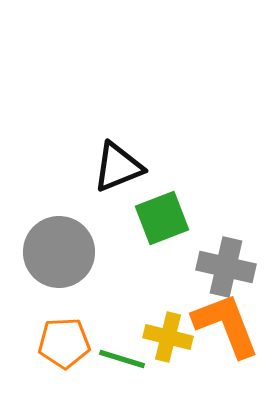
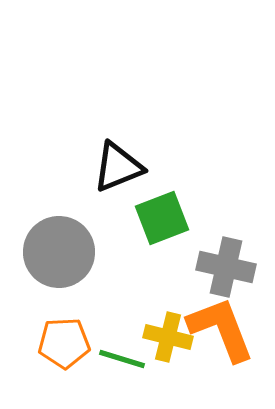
orange L-shape: moved 5 px left, 4 px down
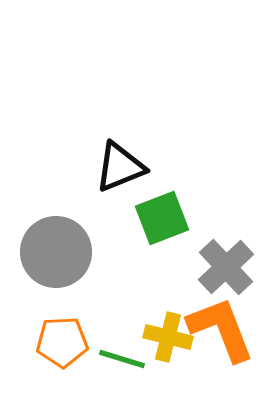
black triangle: moved 2 px right
gray circle: moved 3 px left
gray cross: rotated 34 degrees clockwise
orange pentagon: moved 2 px left, 1 px up
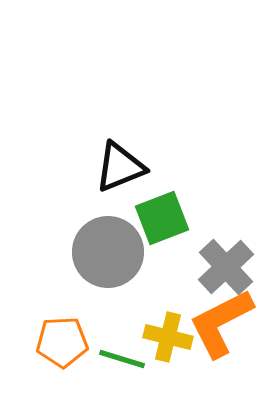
gray circle: moved 52 px right
orange L-shape: moved 6 px up; rotated 96 degrees counterclockwise
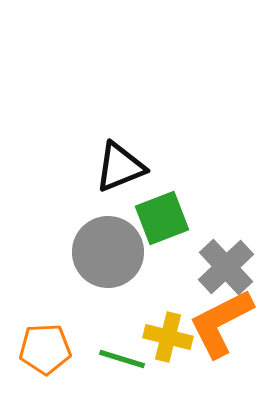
orange pentagon: moved 17 px left, 7 px down
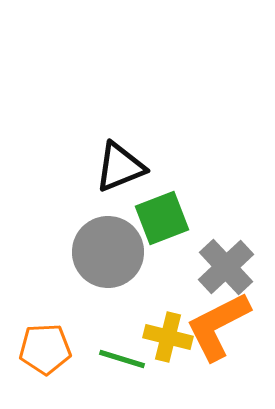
orange L-shape: moved 3 px left, 3 px down
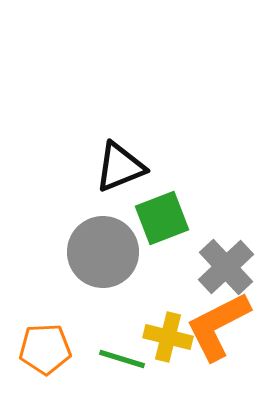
gray circle: moved 5 px left
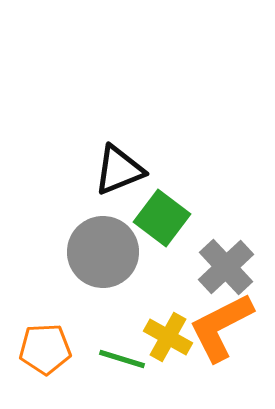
black triangle: moved 1 px left, 3 px down
green square: rotated 32 degrees counterclockwise
orange L-shape: moved 3 px right, 1 px down
yellow cross: rotated 15 degrees clockwise
